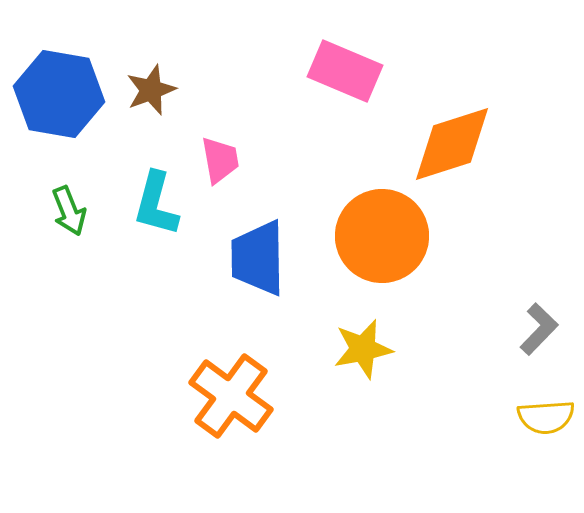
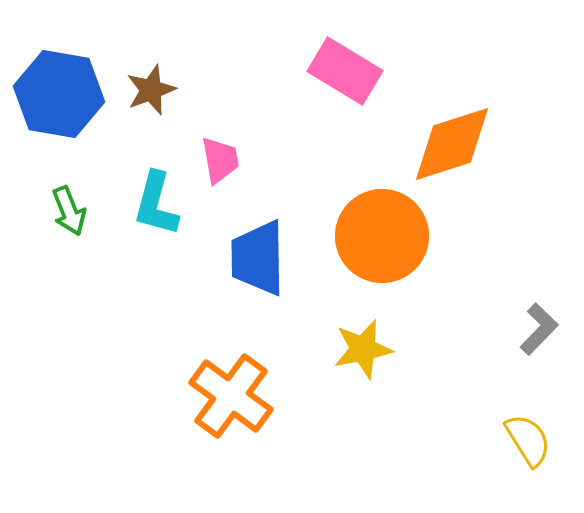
pink rectangle: rotated 8 degrees clockwise
yellow semicircle: moved 18 px left, 23 px down; rotated 118 degrees counterclockwise
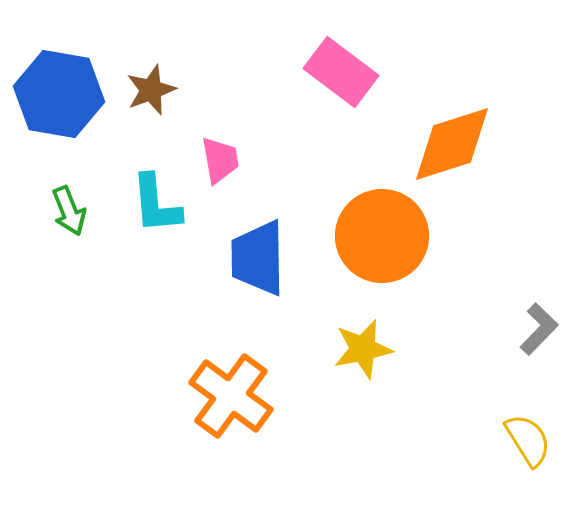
pink rectangle: moved 4 px left, 1 px down; rotated 6 degrees clockwise
cyan L-shape: rotated 20 degrees counterclockwise
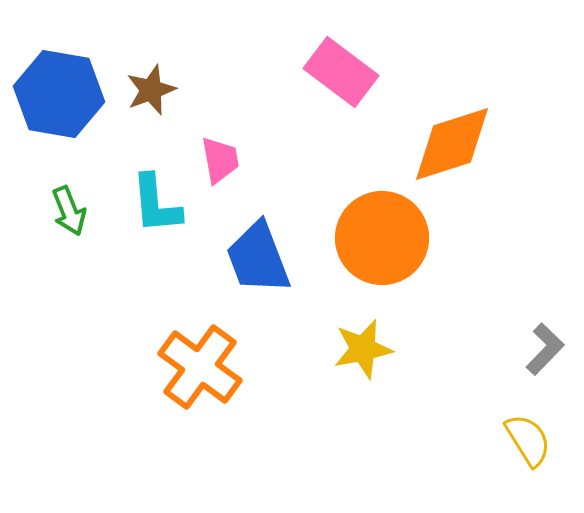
orange circle: moved 2 px down
blue trapezoid: rotated 20 degrees counterclockwise
gray L-shape: moved 6 px right, 20 px down
orange cross: moved 31 px left, 29 px up
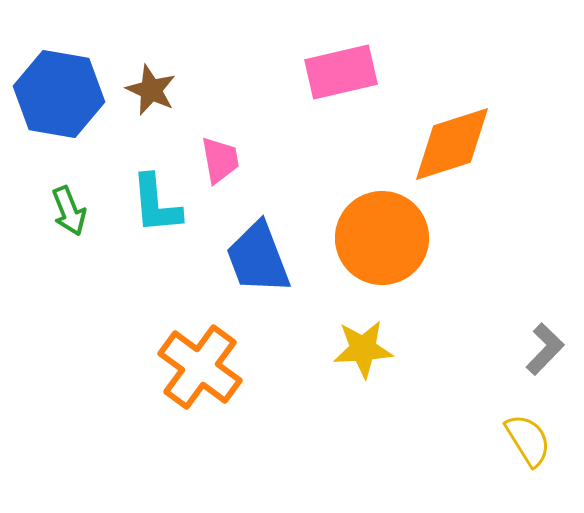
pink rectangle: rotated 50 degrees counterclockwise
brown star: rotated 27 degrees counterclockwise
yellow star: rotated 8 degrees clockwise
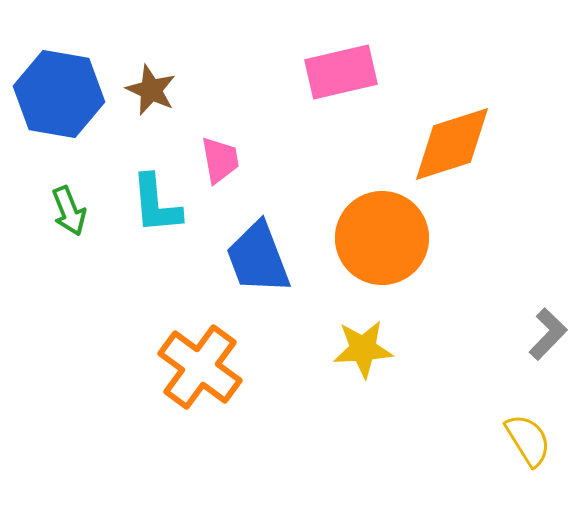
gray L-shape: moved 3 px right, 15 px up
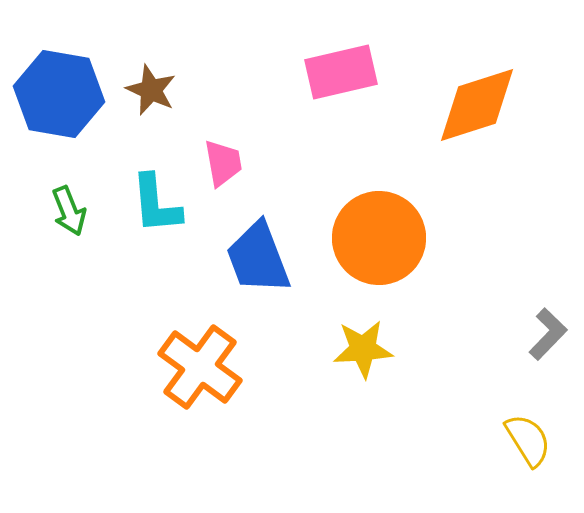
orange diamond: moved 25 px right, 39 px up
pink trapezoid: moved 3 px right, 3 px down
orange circle: moved 3 px left
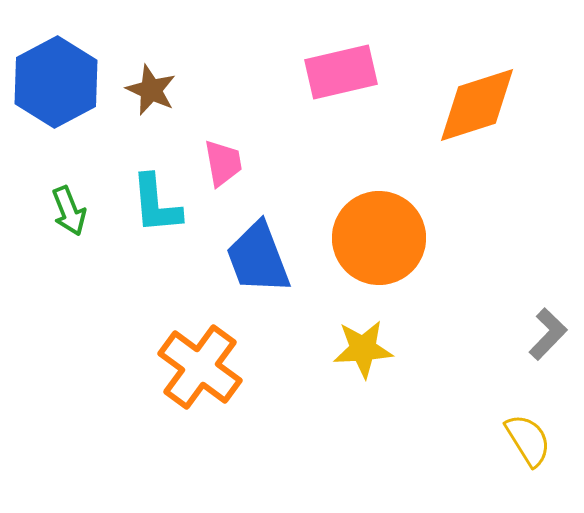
blue hexagon: moved 3 px left, 12 px up; rotated 22 degrees clockwise
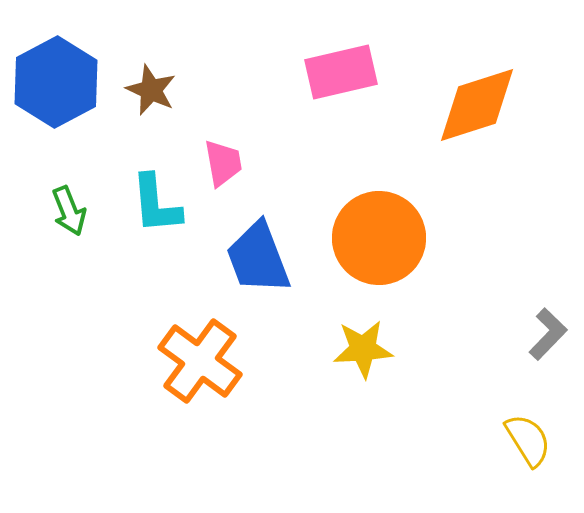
orange cross: moved 6 px up
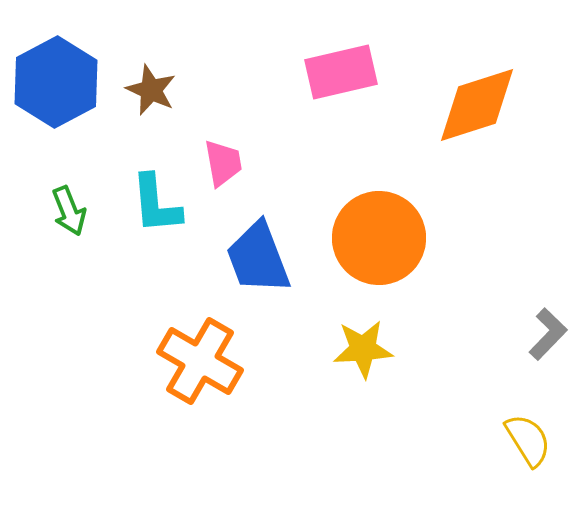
orange cross: rotated 6 degrees counterclockwise
